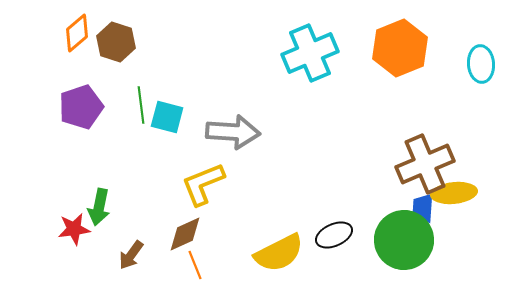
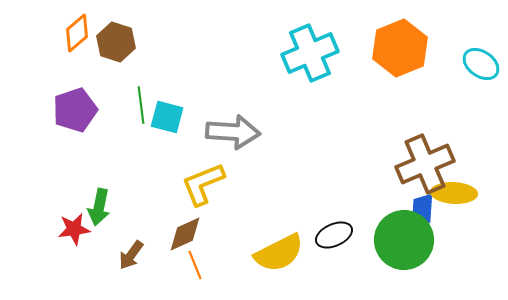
cyan ellipse: rotated 51 degrees counterclockwise
purple pentagon: moved 6 px left, 3 px down
yellow ellipse: rotated 9 degrees clockwise
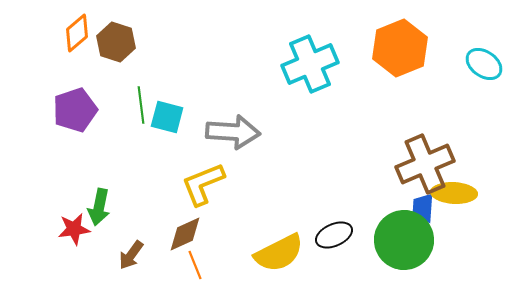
cyan cross: moved 11 px down
cyan ellipse: moved 3 px right
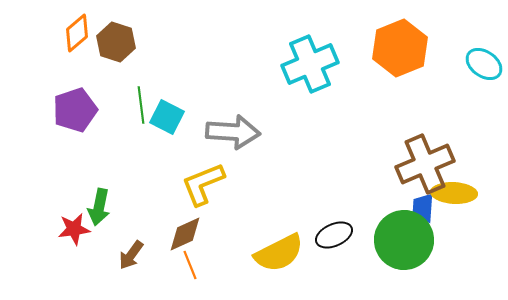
cyan square: rotated 12 degrees clockwise
orange line: moved 5 px left
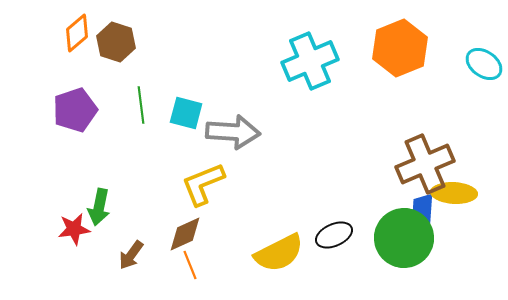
cyan cross: moved 3 px up
cyan square: moved 19 px right, 4 px up; rotated 12 degrees counterclockwise
green circle: moved 2 px up
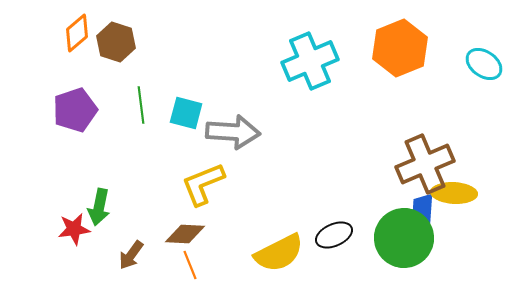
brown diamond: rotated 27 degrees clockwise
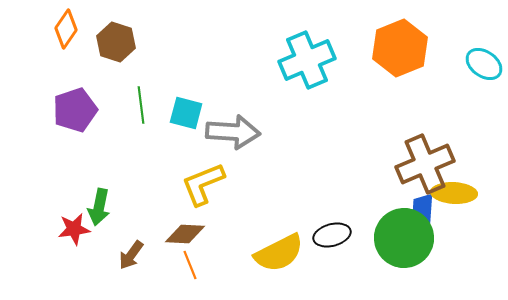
orange diamond: moved 11 px left, 4 px up; rotated 15 degrees counterclockwise
cyan cross: moved 3 px left, 1 px up
black ellipse: moved 2 px left; rotated 9 degrees clockwise
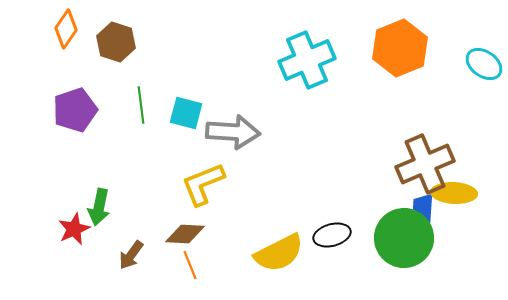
red star: rotated 16 degrees counterclockwise
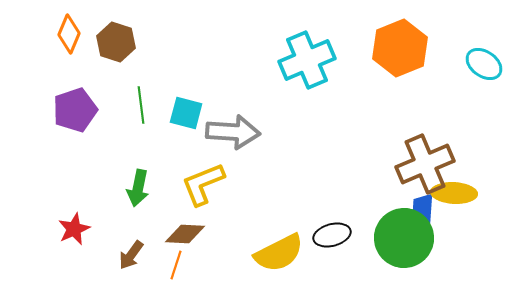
orange diamond: moved 3 px right, 5 px down; rotated 12 degrees counterclockwise
green arrow: moved 39 px right, 19 px up
orange line: moved 14 px left; rotated 40 degrees clockwise
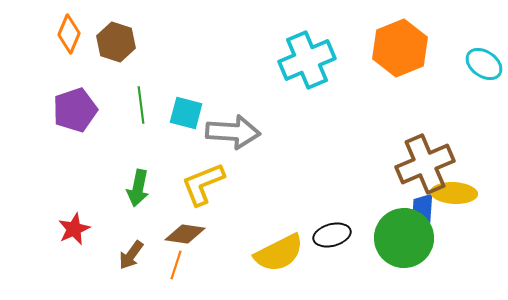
brown diamond: rotated 6 degrees clockwise
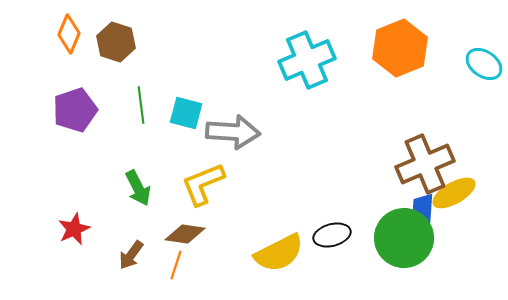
green arrow: rotated 39 degrees counterclockwise
yellow ellipse: rotated 33 degrees counterclockwise
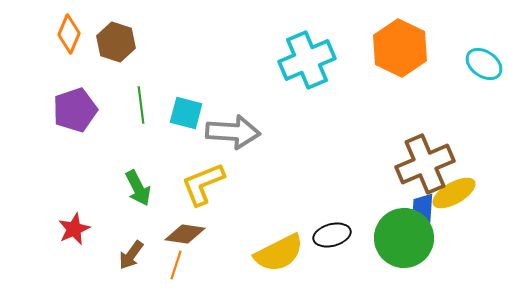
orange hexagon: rotated 12 degrees counterclockwise
